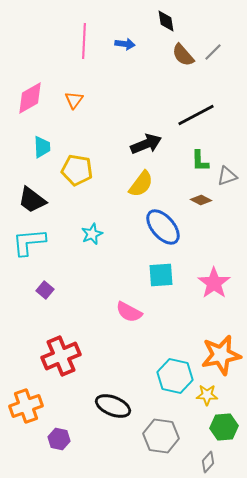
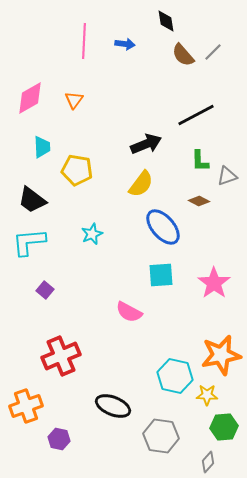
brown diamond: moved 2 px left, 1 px down
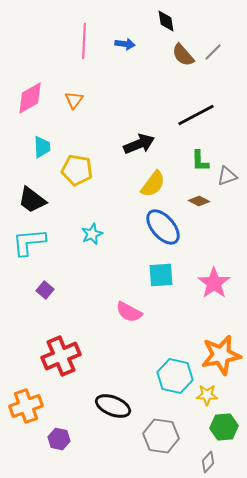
black arrow: moved 7 px left
yellow semicircle: moved 12 px right
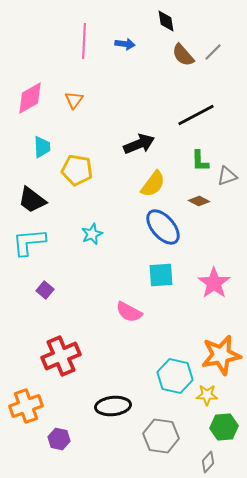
black ellipse: rotated 28 degrees counterclockwise
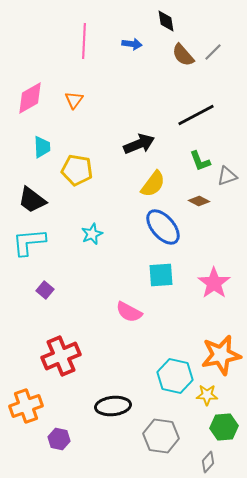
blue arrow: moved 7 px right
green L-shape: rotated 20 degrees counterclockwise
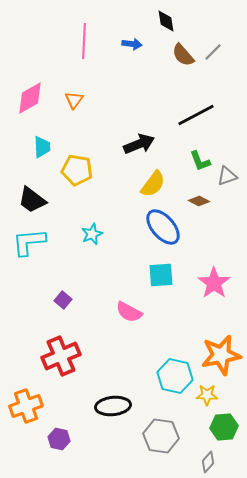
purple square: moved 18 px right, 10 px down
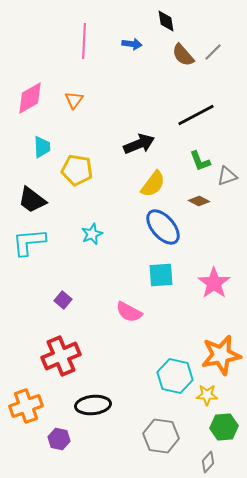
black ellipse: moved 20 px left, 1 px up
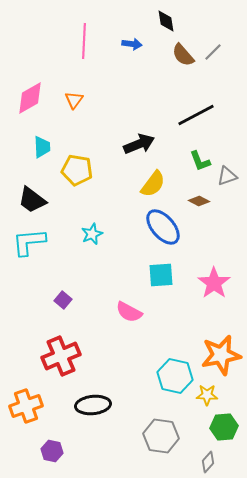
purple hexagon: moved 7 px left, 12 px down
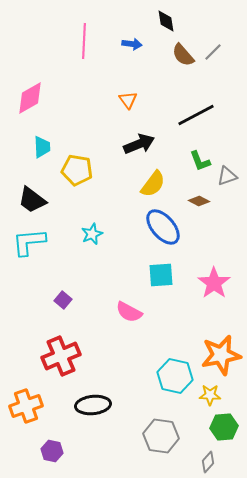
orange triangle: moved 54 px right; rotated 12 degrees counterclockwise
yellow star: moved 3 px right
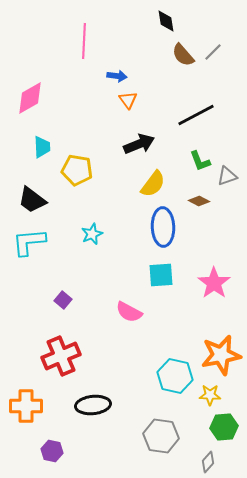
blue arrow: moved 15 px left, 32 px down
blue ellipse: rotated 39 degrees clockwise
orange cross: rotated 20 degrees clockwise
